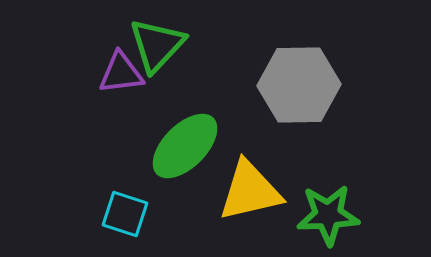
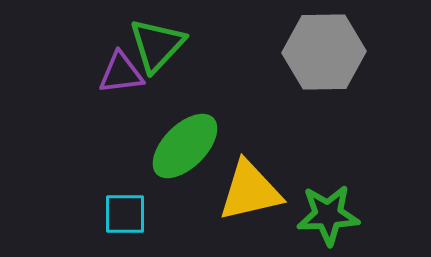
gray hexagon: moved 25 px right, 33 px up
cyan square: rotated 18 degrees counterclockwise
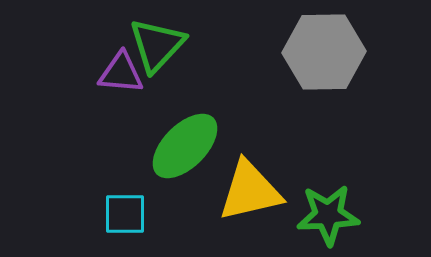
purple triangle: rotated 12 degrees clockwise
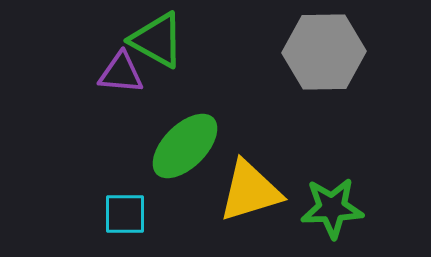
green triangle: moved 5 px up; rotated 44 degrees counterclockwise
yellow triangle: rotated 4 degrees counterclockwise
green star: moved 4 px right, 7 px up
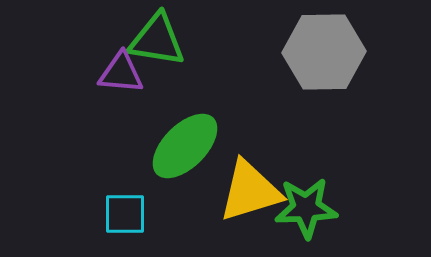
green triangle: rotated 20 degrees counterclockwise
green star: moved 26 px left
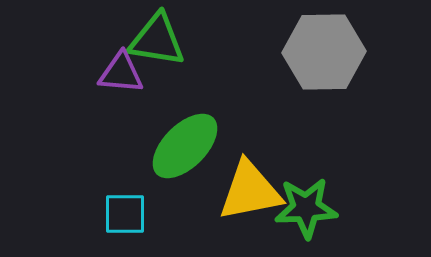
yellow triangle: rotated 6 degrees clockwise
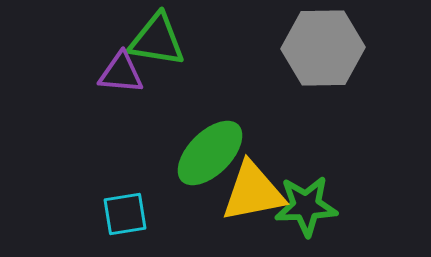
gray hexagon: moved 1 px left, 4 px up
green ellipse: moved 25 px right, 7 px down
yellow triangle: moved 3 px right, 1 px down
green star: moved 2 px up
cyan square: rotated 9 degrees counterclockwise
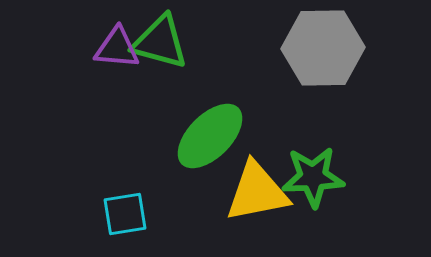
green triangle: moved 3 px right, 2 px down; rotated 6 degrees clockwise
purple triangle: moved 4 px left, 25 px up
green ellipse: moved 17 px up
yellow triangle: moved 4 px right
green star: moved 7 px right, 29 px up
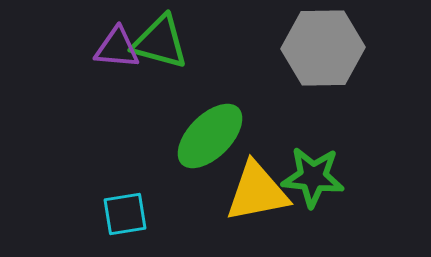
green star: rotated 8 degrees clockwise
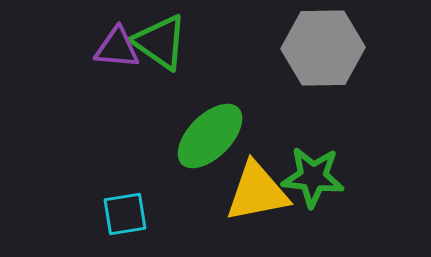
green triangle: rotated 20 degrees clockwise
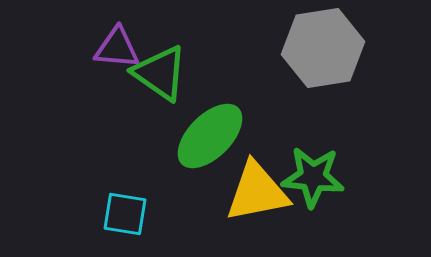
green triangle: moved 31 px down
gray hexagon: rotated 8 degrees counterclockwise
cyan square: rotated 18 degrees clockwise
